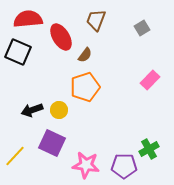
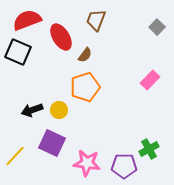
red semicircle: moved 1 px left, 1 px down; rotated 16 degrees counterclockwise
gray square: moved 15 px right, 1 px up; rotated 14 degrees counterclockwise
pink star: moved 1 px right, 2 px up
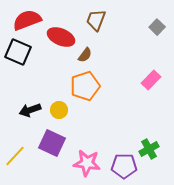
red ellipse: rotated 36 degrees counterclockwise
pink rectangle: moved 1 px right
orange pentagon: moved 1 px up
black arrow: moved 2 px left
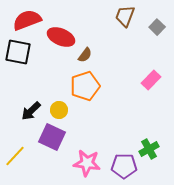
brown trapezoid: moved 29 px right, 4 px up
black square: rotated 12 degrees counterclockwise
black arrow: moved 1 px right, 1 px down; rotated 25 degrees counterclockwise
purple square: moved 6 px up
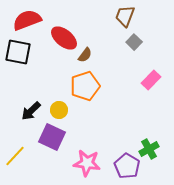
gray square: moved 23 px left, 15 px down
red ellipse: moved 3 px right, 1 px down; rotated 16 degrees clockwise
purple pentagon: moved 3 px right; rotated 30 degrees clockwise
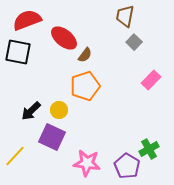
brown trapezoid: rotated 10 degrees counterclockwise
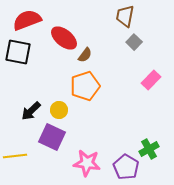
yellow line: rotated 40 degrees clockwise
purple pentagon: moved 1 px left, 1 px down
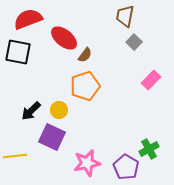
red semicircle: moved 1 px right, 1 px up
pink star: rotated 20 degrees counterclockwise
